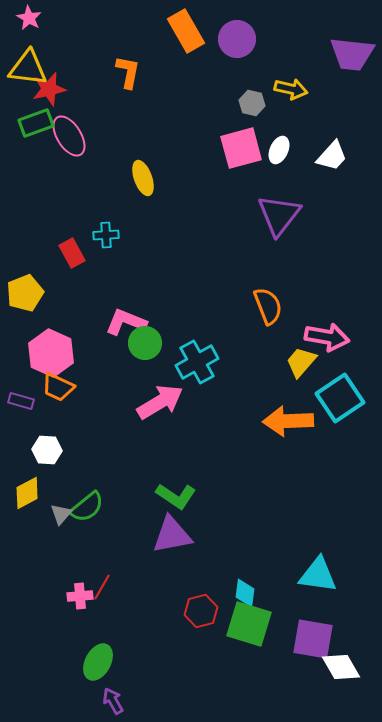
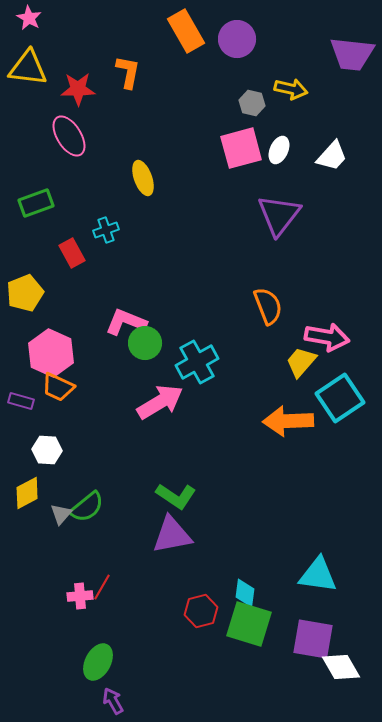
red star at (49, 89): moved 29 px right; rotated 12 degrees clockwise
green rectangle at (36, 123): moved 80 px down
cyan cross at (106, 235): moved 5 px up; rotated 15 degrees counterclockwise
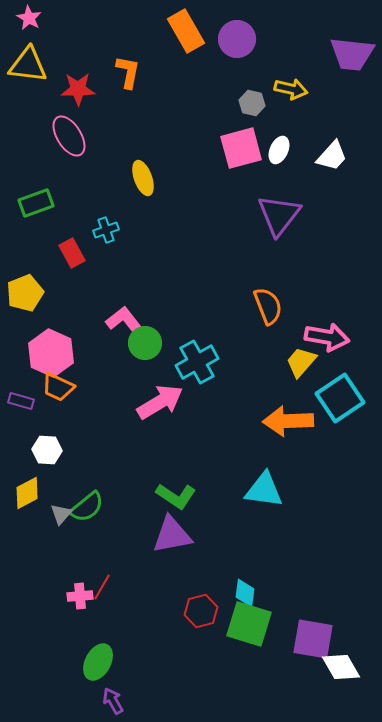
yellow triangle at (28, 68): moved 3 px up
pink L-shape at (126, 322): rotated 30 degrees clockwise
cyan triangle at (318, 575): moved 54 px left, 85 px up
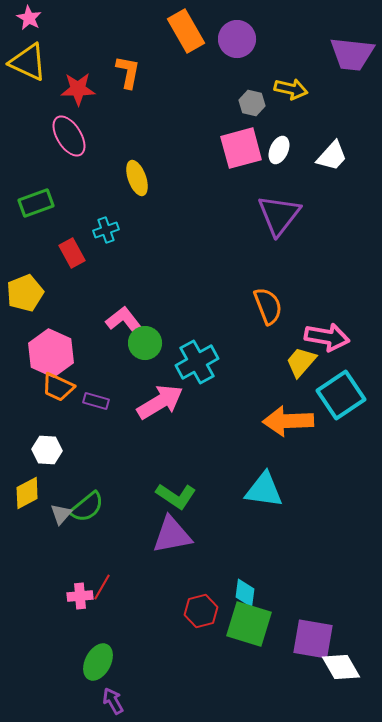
yellow triangle at (28, 65): moved 3 px up; rotated 18 degrees clockwise
yellow ellipse at (143, 178): moved 6 px left
cyan square at (340, 398): moved 1 px right, 3 px up
purple rectangle at (21, 401): moved 75 px right
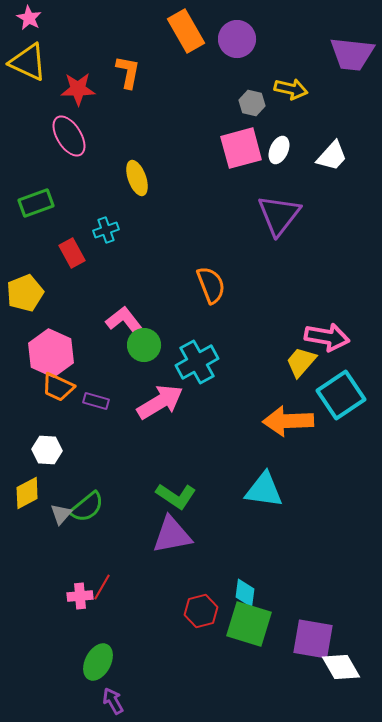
orange semicircle at (268, 306): moved 57 px left, 21 px up
green circle at (145, 343): moved 1 px left, 2 px down
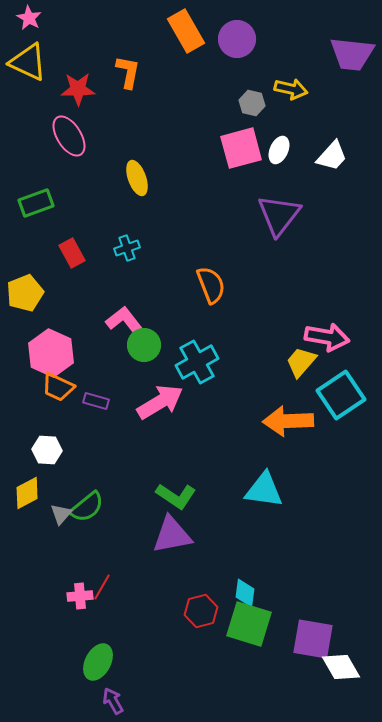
cyan cross at (106, 230): moved 21 px right, 18 px down
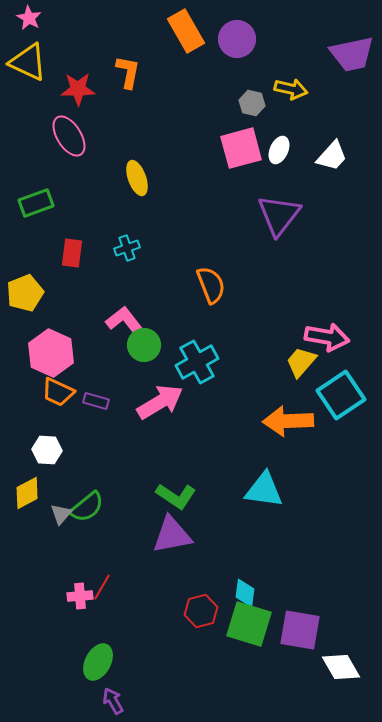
purple trapezoid at (352, 54): rotated 18 degrees counterclockwise
red rectangle at (72, 253): rotated 36 degrees clockwise
orange trapezoid at (58, 387): moved 5 px down
purple square at (313, 639): moved 13 px left, 9 px up
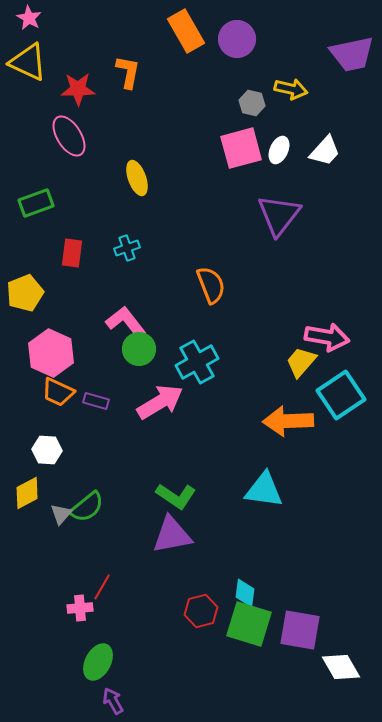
white trapezoid at (332, 156): moved 7 px left, 5 px up
green circle at (144, 345): moved 5 px left, 4 px down
pink cross at (80, 596): moved 12 px down
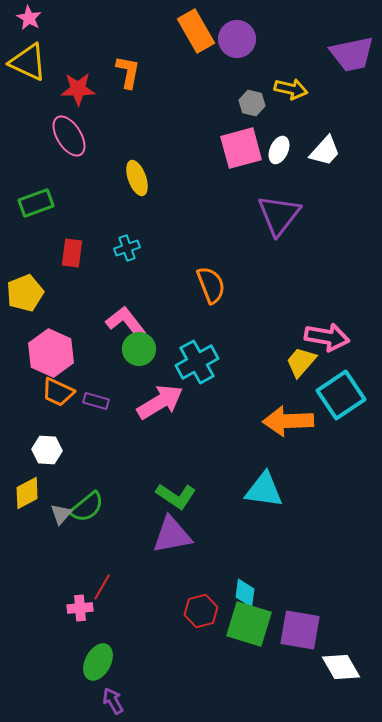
orange rectangle at (186, 31): moved 10 px right
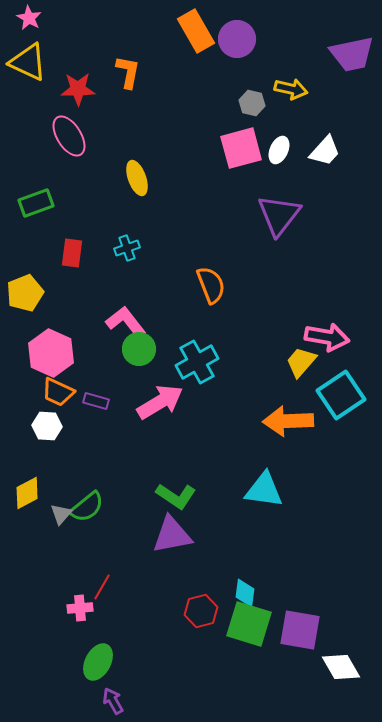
white hexagon at (47, 450): moved 24 px up
